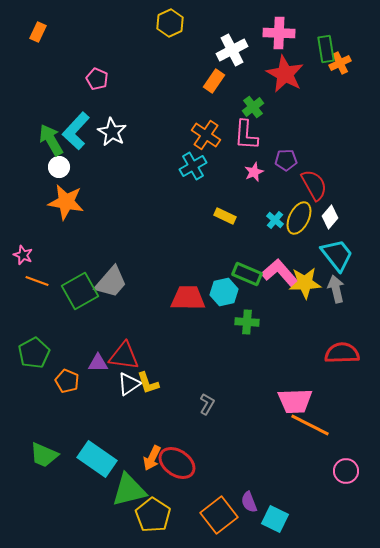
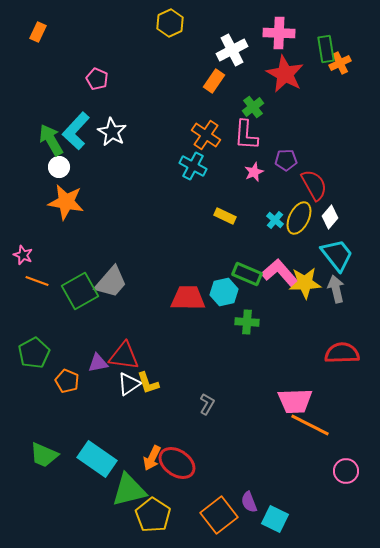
cyan cross at (193, 166): rotated 32 degrees counterclockwise
purple triangle at (98, 363): rotated 10 degrees counterclockwise
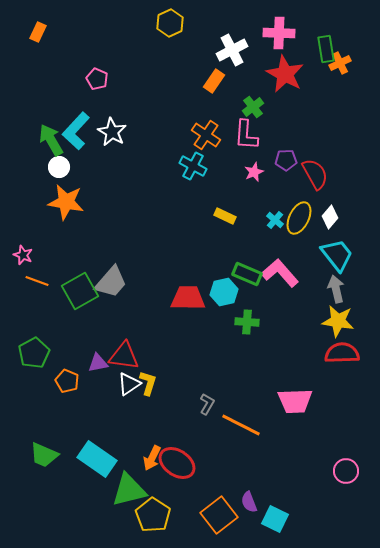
red semicircle at (314, 185): moved 1 px right, 11 px up
yellow star at (305, 283): moved 33 px right, 38 px down; rotated 12 degrees clockwise
yellow L-shape at (148, 383): rotated 145 degrees counterclockwise
orange line at (310, 425): moved 69 px left
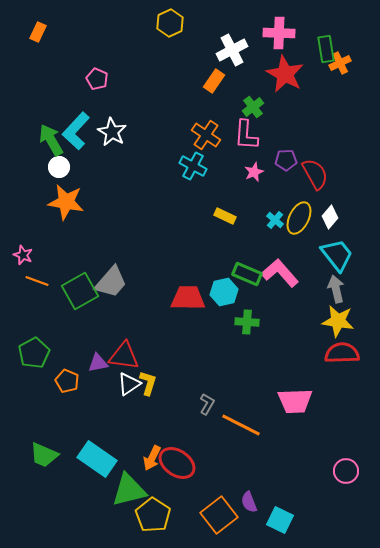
cyan square at (275, 519): moved 5 px right, 1 px down
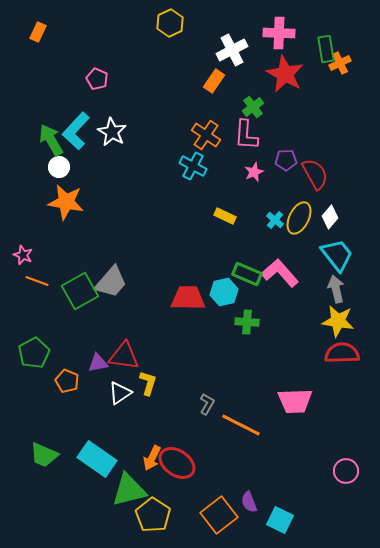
white triangle at (129, 384): moved 9 px left, 9 px down
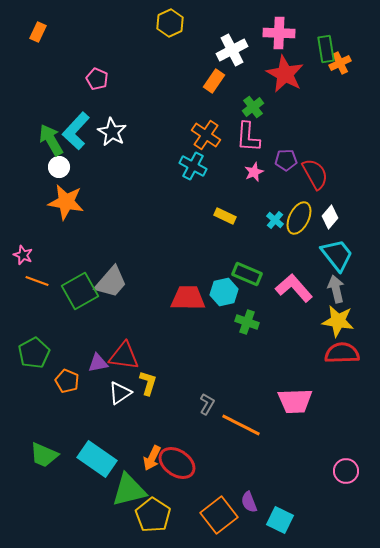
pink L-shape at (246, 135): moved 2 px right, 2 px down
pink L-shape at (280, 273): moved 14 px right, 15 px down
green cross at (247, 322): rotated 15 degrees clockwise
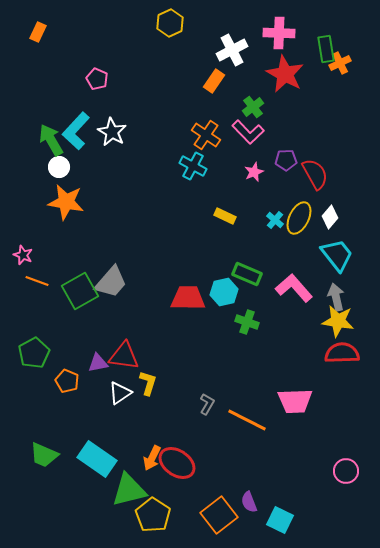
pink L-shape at (248, 137): moved 5 px up; rotated 48 degrees counterclockwise
gray arrow at (336, 289): moved 8 px down
orange line at (241, 425): moved 6 px right, 5 px up
